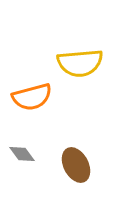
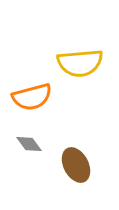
gray diamond: moved 7 px right, 10 px up
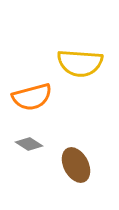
yellow semicircle: rotated 9 degrees clockwise
gray diamond: rotated 20 degrees counterclockwise
